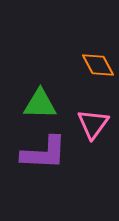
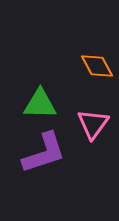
orange diamond: moved 1 px left, 1 px down
purple L-shape: rotated 21 degrees counterclockwise
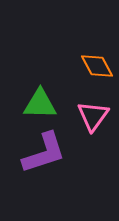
pink triangle: moved 8 px up
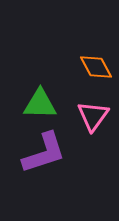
orange diamond: moved 1 px left, 1 px down
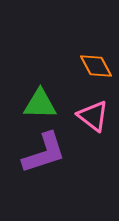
orange diamond: moved 1 px up
pink triangle: rotated 28 degrees counterclockwise
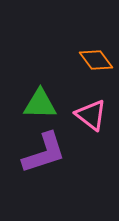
orange diamond: moved 6 px up; rotated 8 degrees counterclockwise
pink triangle: moved 2 px left, 1 px up
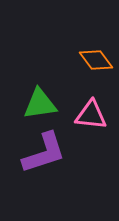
green triangle: rotated 9 degrees counterclockwise
pink triangle: rotated 32 degrees counterclockwise
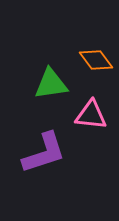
green triangle: moved 11 px right, 20 px up
